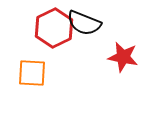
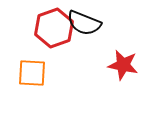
red hexagon: rotated 6 degrees clockwise
red star: moved 8 px down
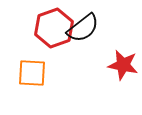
black semicircle: moved 1 px left, 5 px down; rotated 60 degrees counterclockwise
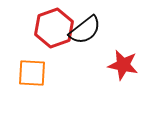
black semicircle: moved 2 px right, 2 px down
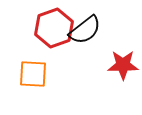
red star: rotated 12 degrees counterclockwise
orange square: moved 1 px right, 1 px down
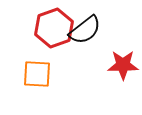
orange square: moved 4 px right
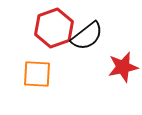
black semicircle: moved 2 px right, 6 px down
red star: moved 2 px down; rotated 12 degrees counterclockwise
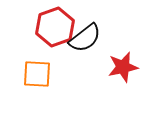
red hexagon: moved 1 px right, 1 px up
black semicircle: moved 2 px left, 2 px down
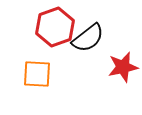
black semicircle: moved 3 px right
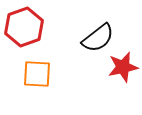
red hexagon: moved 31 px left
black semicircle: moved 10 px right
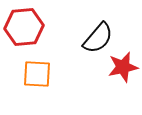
red hexagon: rotated 15 degrees clockwise
black semicircle: rotated 12 degrees counterclockwise
